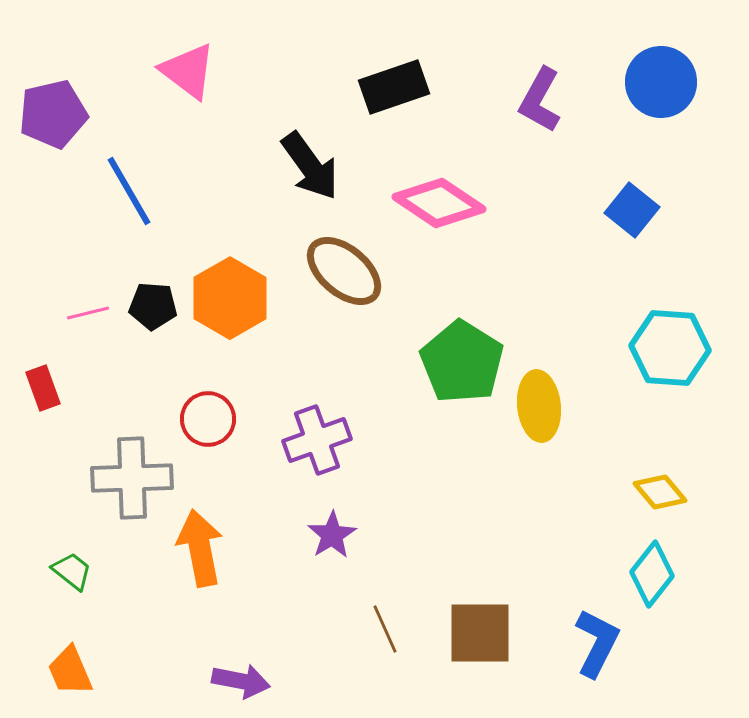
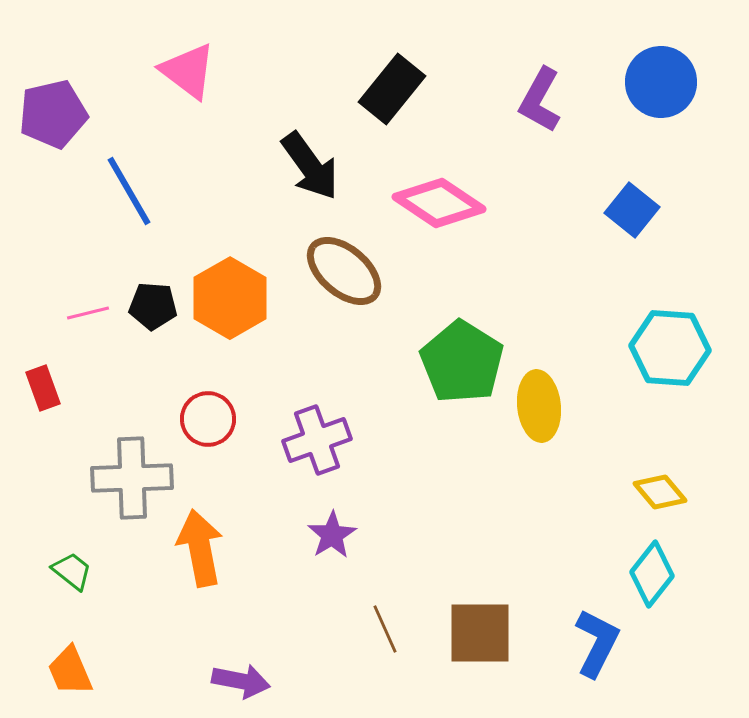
black rectangle: moved 2 px left, 2 px down; rotated 32 degrees counterclockwise
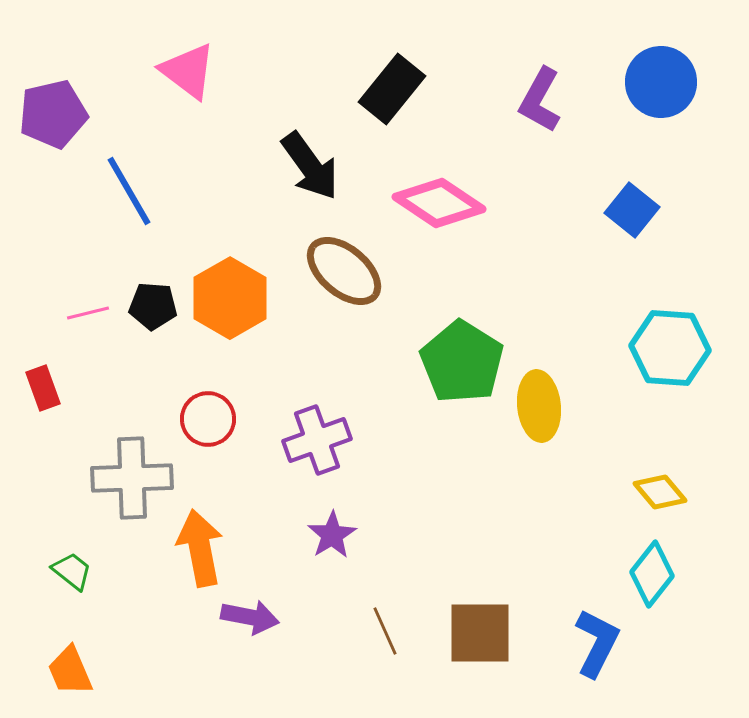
brown line: moved 2 px down
purple arrow: moved 9 px right, 64 px up
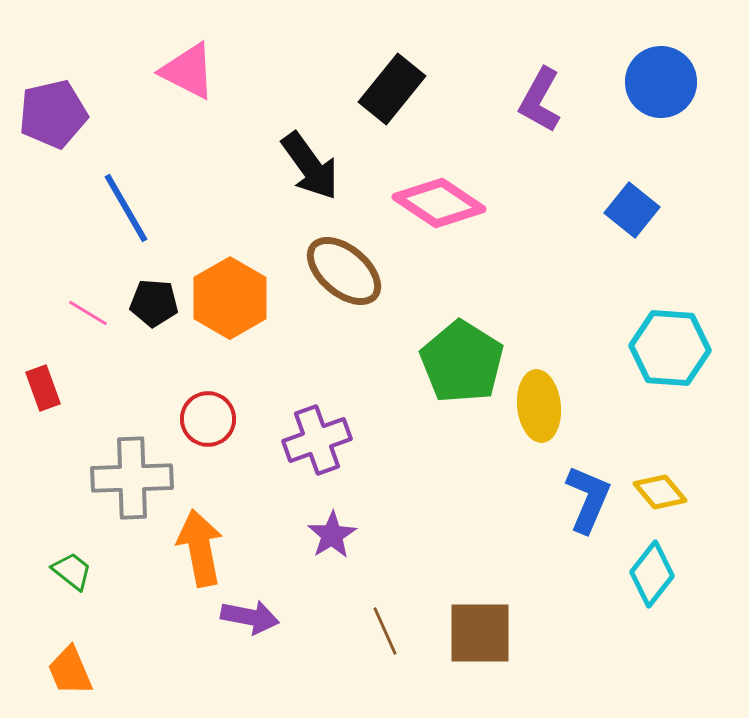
pink triangle: rotated 10 degrees counterclockwise
blue line: moved 3 px left, 17 px down
black pentagon: moved 1 px right, 3 px up
pink line: rotated 45 degrees clockwise
blue L-shape: moved 9 px left, 144 px up; rotated 4 degrees counterclockwise
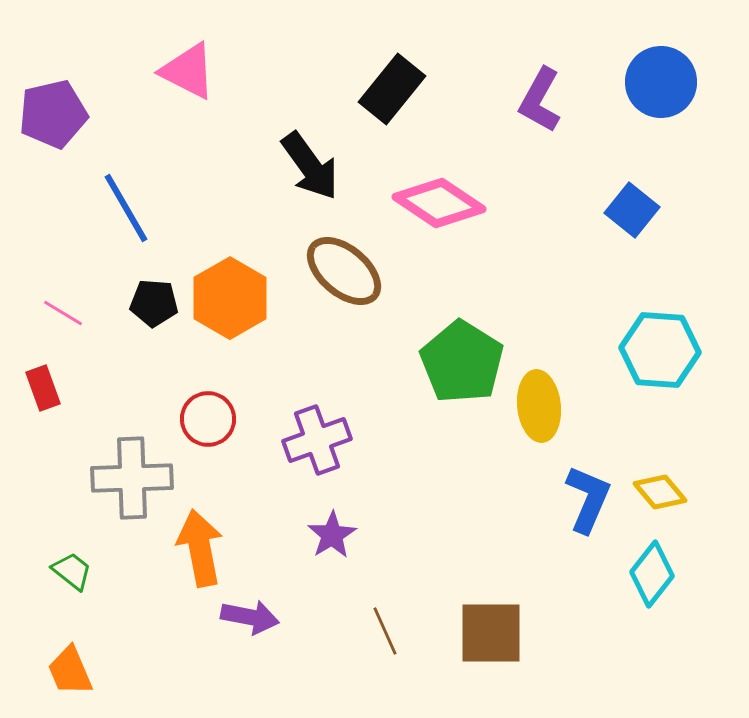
pink line: moved 25 px left
cyan hexagon: moved 10 px left, 2 px down
brown square: moved 11 px right
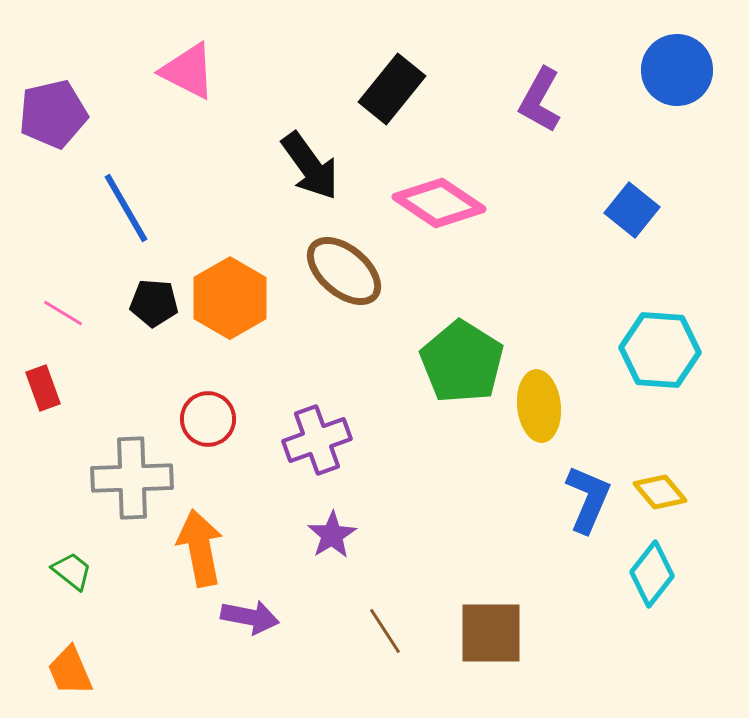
blue circle: moved 16 px right, 12 px up
brown line: rotated 9 degrees counterclockwise
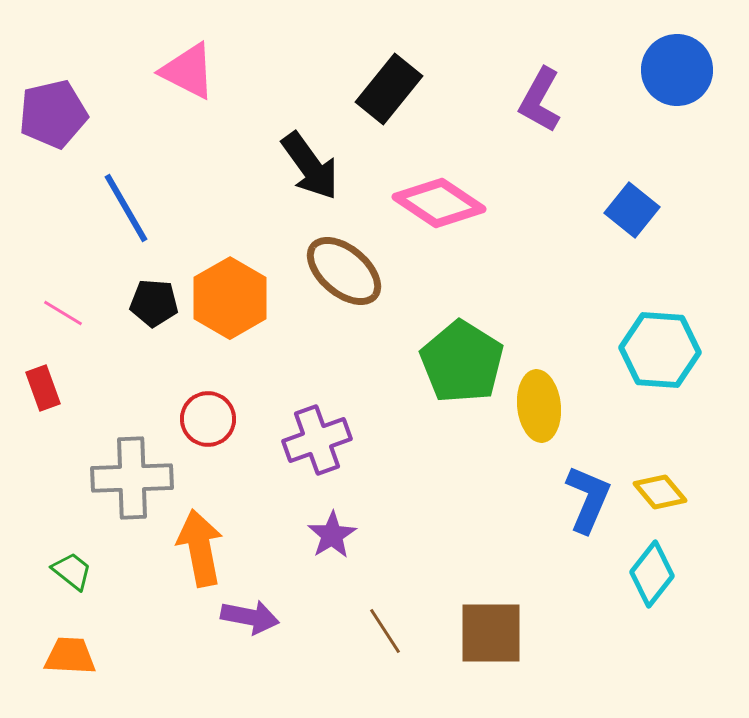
black rectangle: moved 3 px left
orange trapezoid: moved 15 px up; rotated 116 degrees clockwise
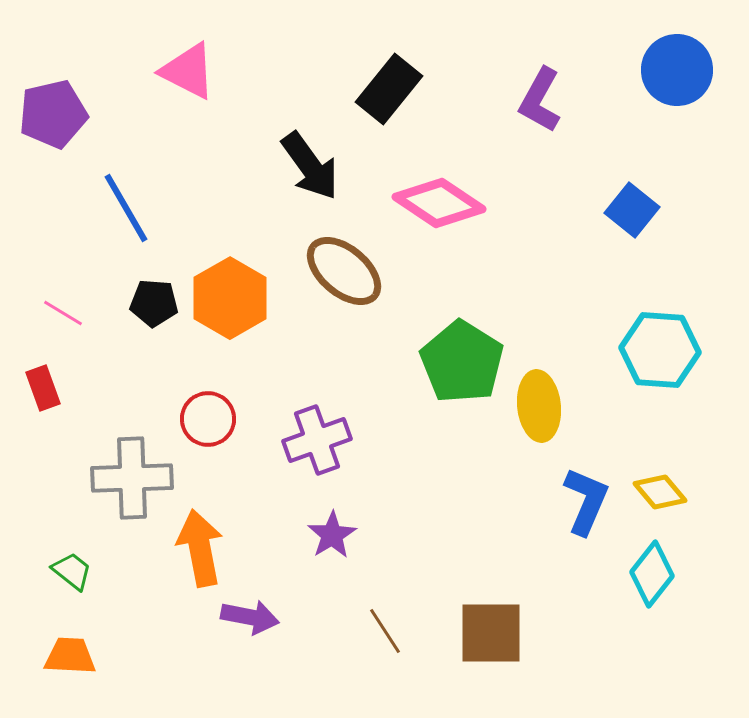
blue L-shape: moved 2 px left, 2 px down
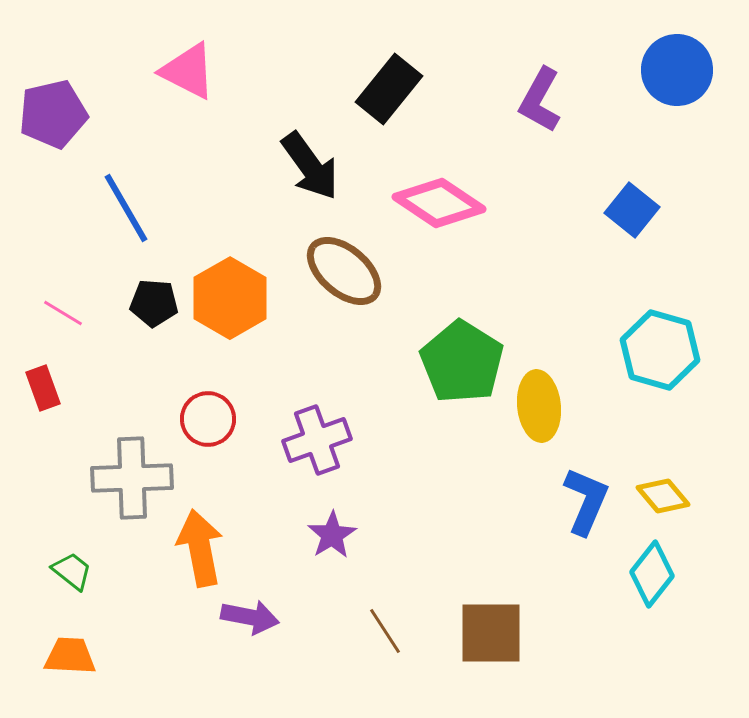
cyan hexagon: rotated 12 degrees clockwise
yellow diamond: moved 3 px right, 4 px down
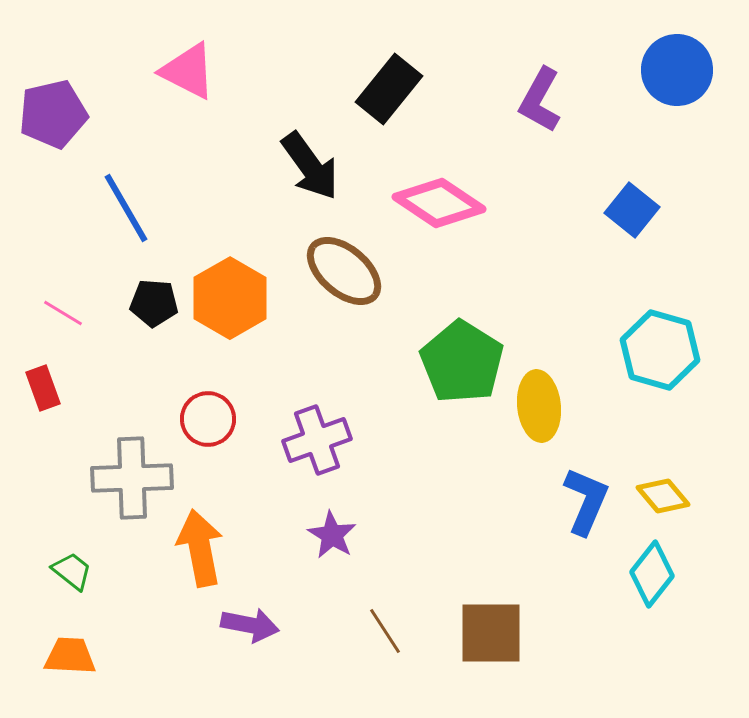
purple star: rotated 9 degrees counterclockwise
purple arrow: moved 8 px down
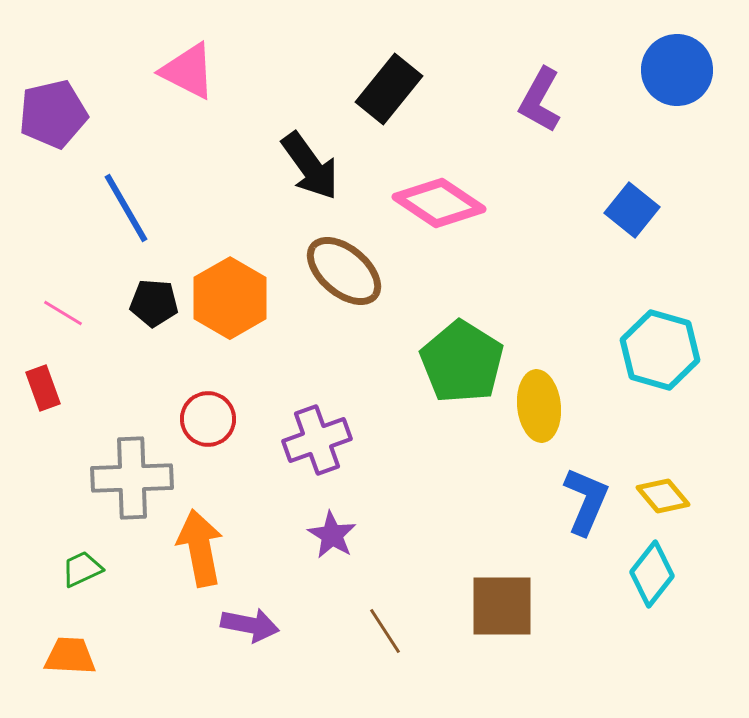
green trapezoid: moved 10 px right, 2 px up; rotated 63 degrees counterclockwise
brown square: moved 11 px right, 27 px up
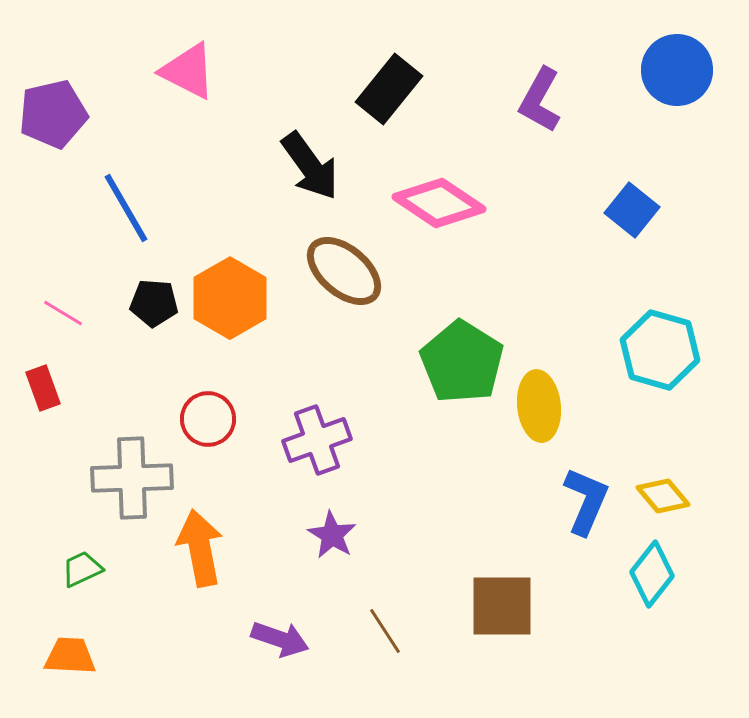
purple arrow: moved 30 px right, 14 px down; rotated 8 degrees clockwise
